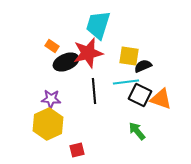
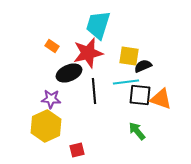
black ellipse: moved 3 px right, 11 px down
black square: rotated 20 degrees counterclockwise
yellow hexagon: moved 2 px left, 2 px down
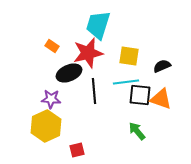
black semicircle: moved 19 px right
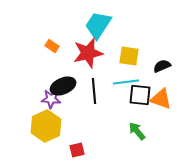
cyan trapezoid: rotated 16 degrees clockwise
black ellipse: moved 6 px left, 13 px down
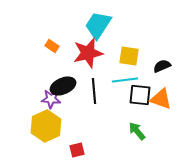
cyan line: moved 1 px left, 2 px up
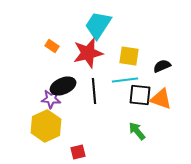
red square: moved 1 px right, 2 px down
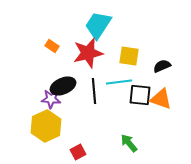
cyan line: moved 6 px left, 2 px down
green arrow: moved 8 px left, 12 px down
red square: rotated 14 degrees counterclockwise
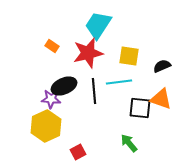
black ellipse: moved 1 px right
black square: moved 13 px down
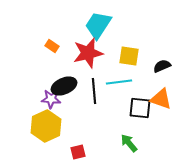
red square: rotated 14 degrees clockwise
